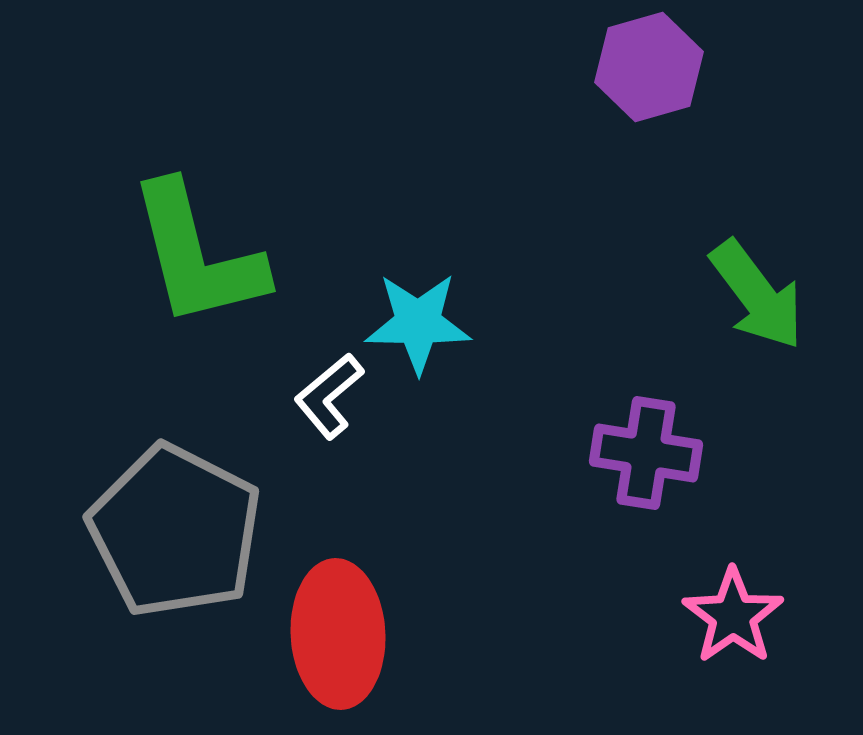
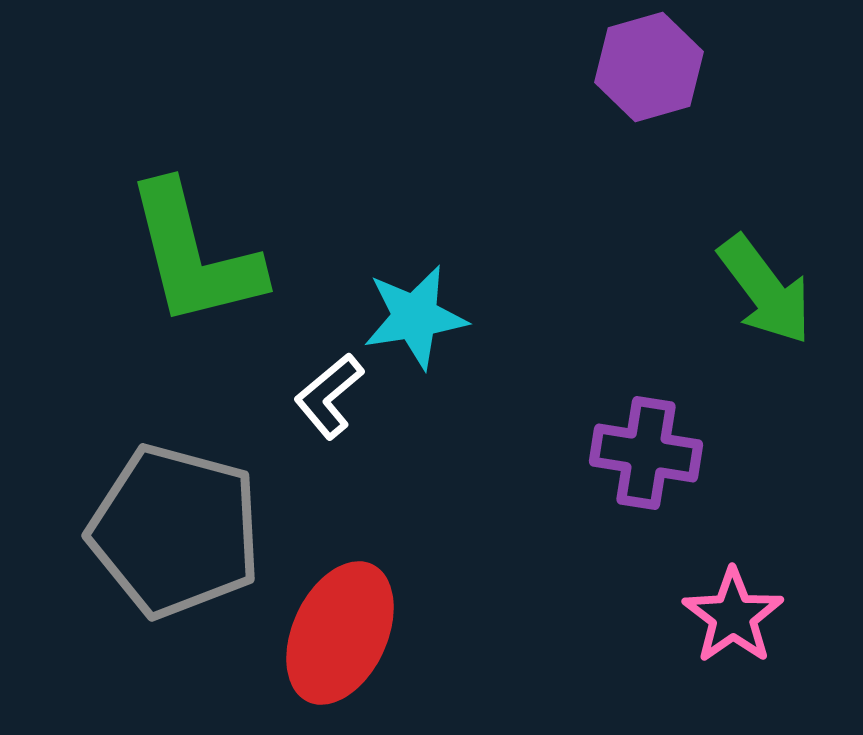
green L-shape: moved 3 px left
green arrow: moved 8 px right, 5 px up
cyan star: moved 3 px left, 6 px up; rotated 10 degrees counterclockwise
gray pentagon: rotated 12 degrees counterclockwise
red ellipse: moved 2 px right, 1 px up; rotated 28 degrees clockwise
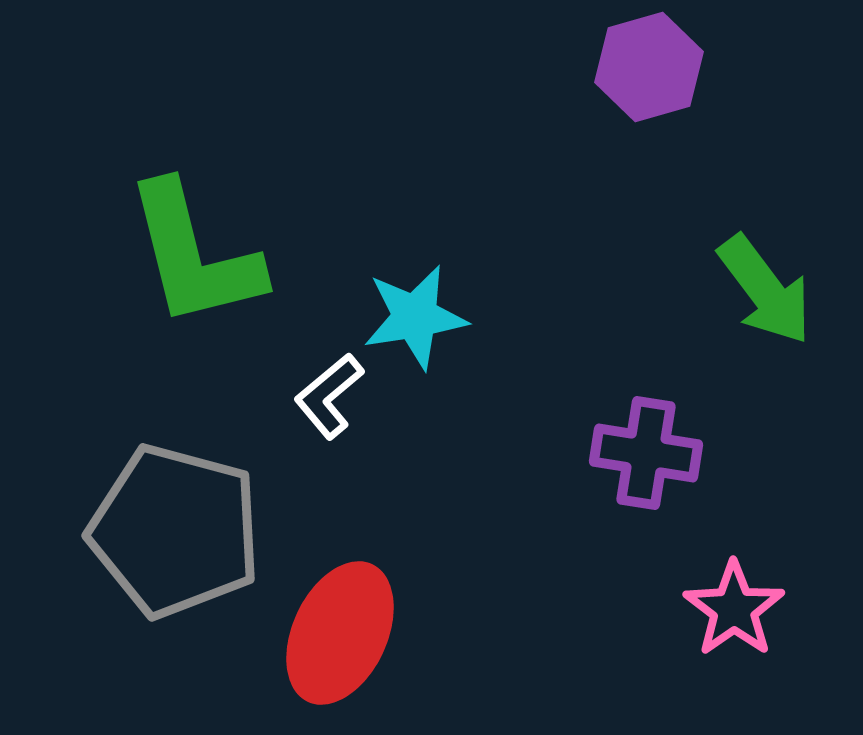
pink star: moved 1 px right, 7 px up
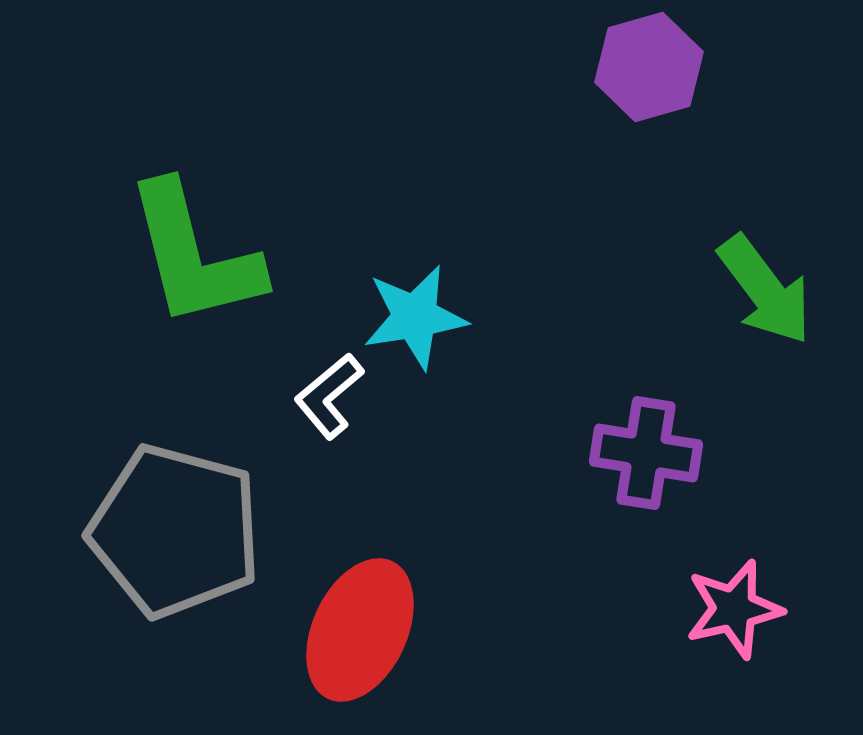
pink star: rotated 22 degrees clockwise
red ellipse: moved 20 px right, 3 px up
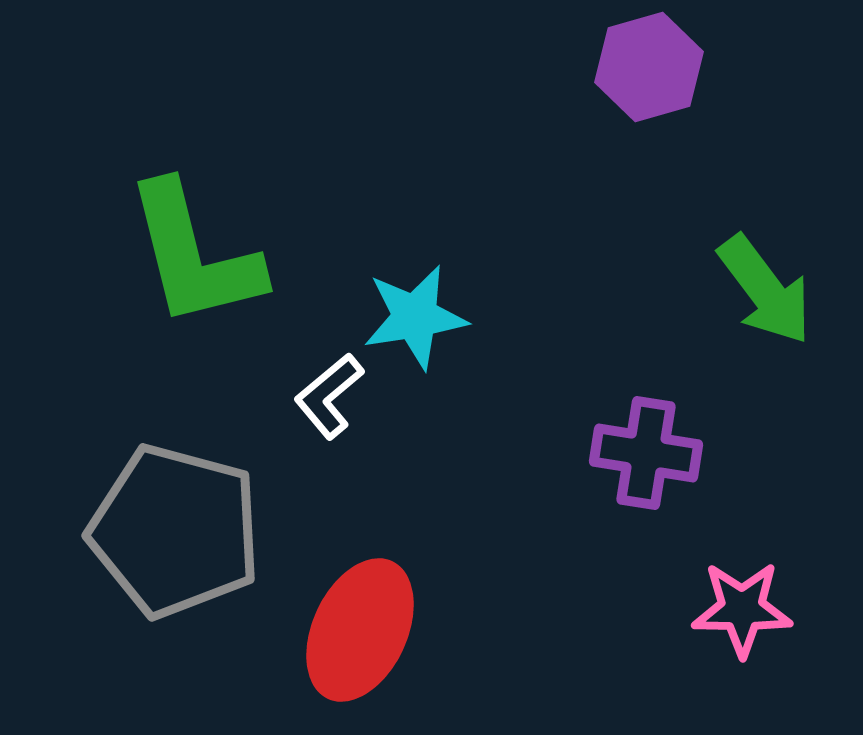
pink star: moved 8 px right; rotated 14 degrees clockwise
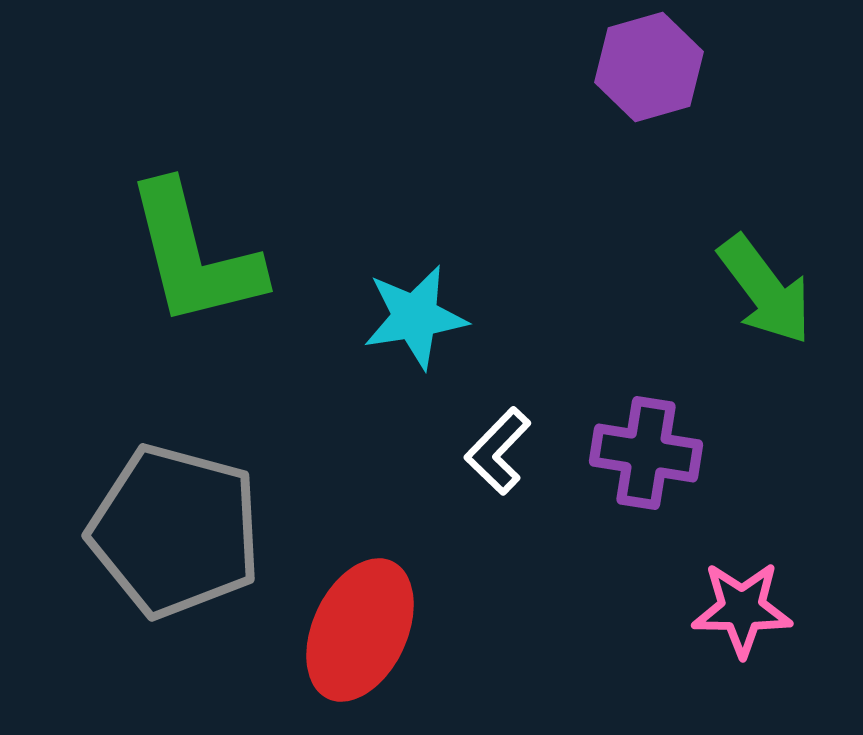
white L-shape: moved 169 px right, 55 px down; rotated 6 degrees counterclockwise
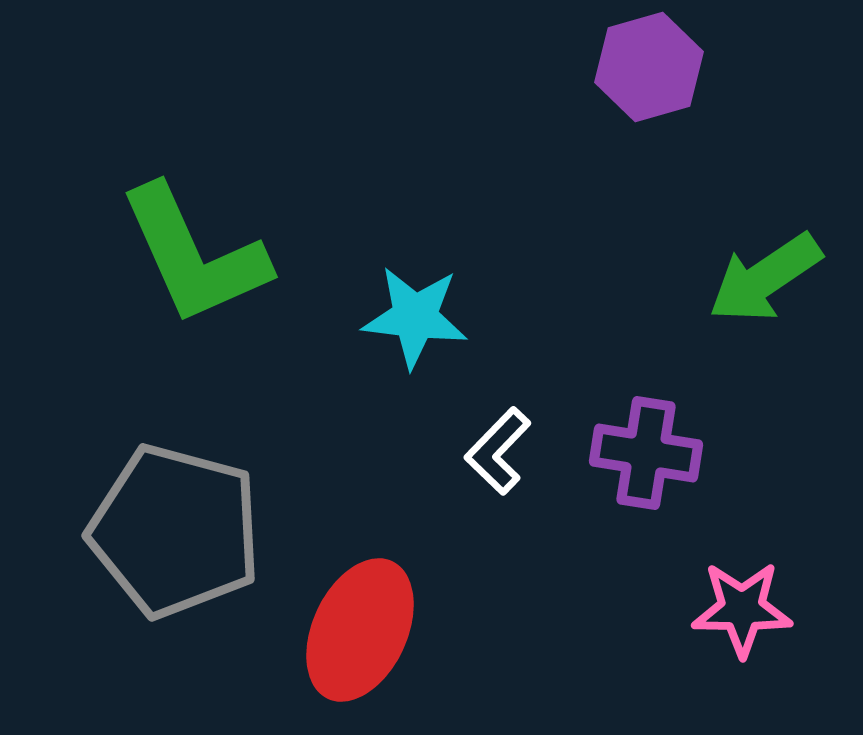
green L-shape: rotated 10 degrees counterclockwise
green arrow: moved 12 px up; rotated 93 degrees clockwise
cyan star: rotated 16 degrees clockwise
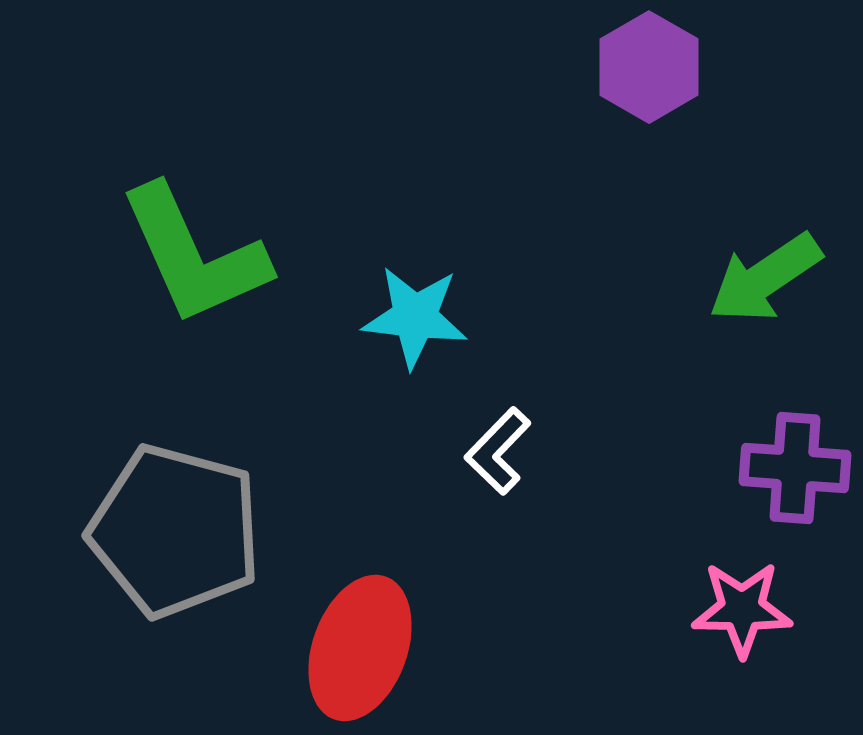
purple hexagon: rotated 14 degrees counterclockwise
purple cross: moved 149 px right, 15 px down; rotated 5 degrees counterclockwise
red ellipse: moved 18 px down; rotated 5 degrees counterclockwise
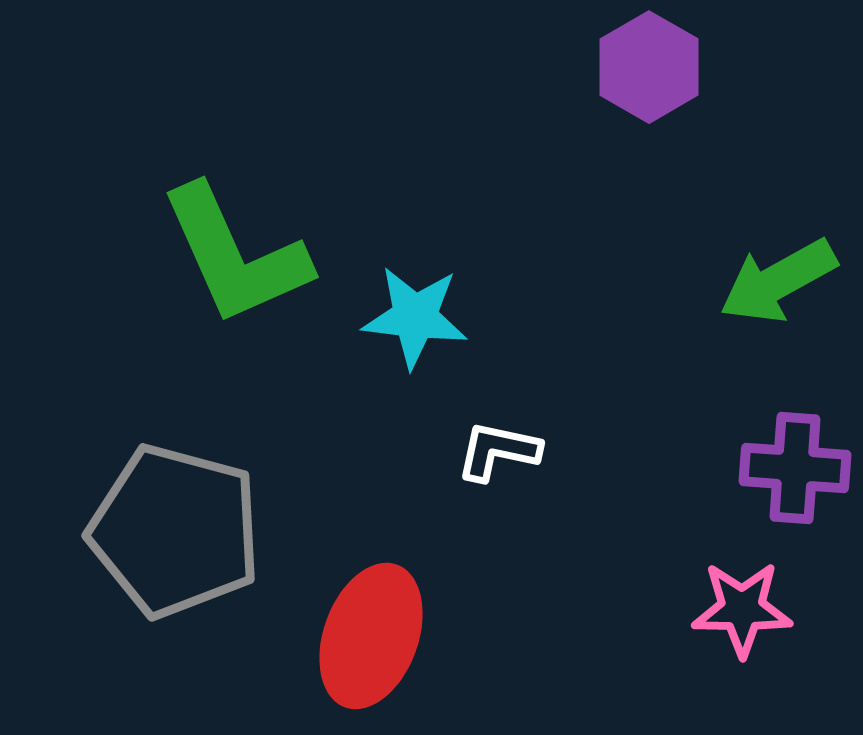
green L-shape: moved 41 px right
green arrow: moved 13 px right, 3 px down; rotated 5 degrees clockwise
white L-shape: rotated 58 degrees clockwise
red ellipse: moved 11 px right, 12 px up
